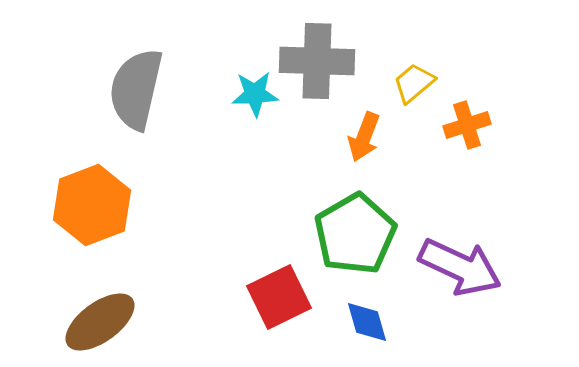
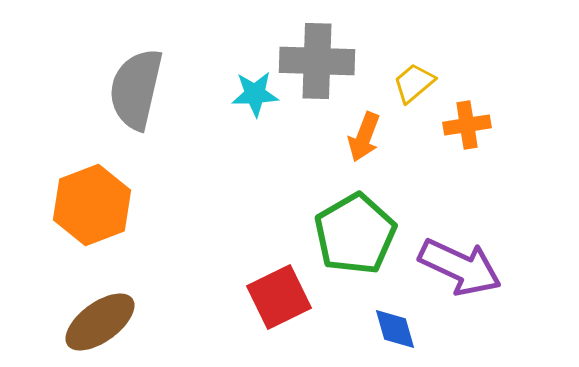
orange cross: rotated 9 degrees clockwise
blue diamond: moved 28 px right, 7 px down
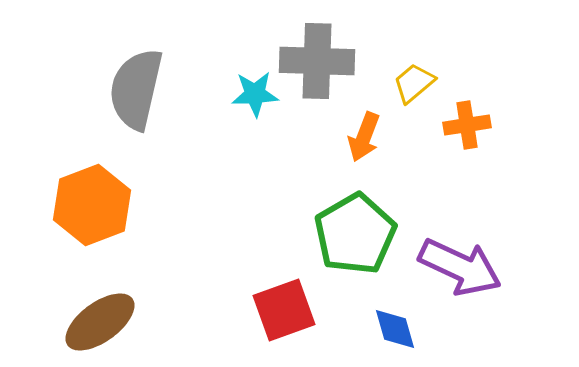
red square: moved 5 px right, 13 px down; rotated 6 degrees clockwise
